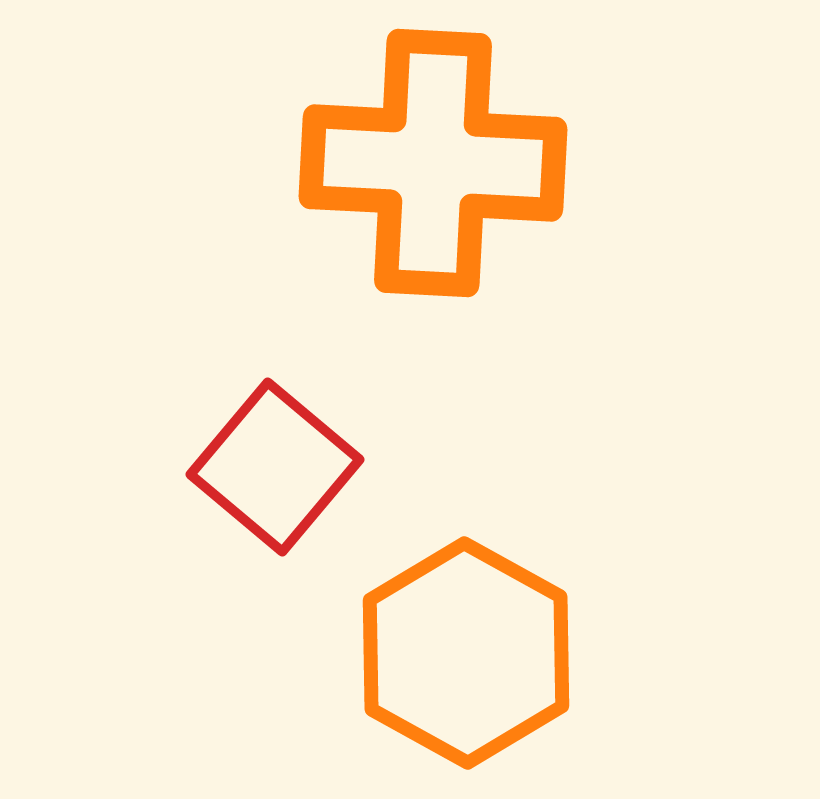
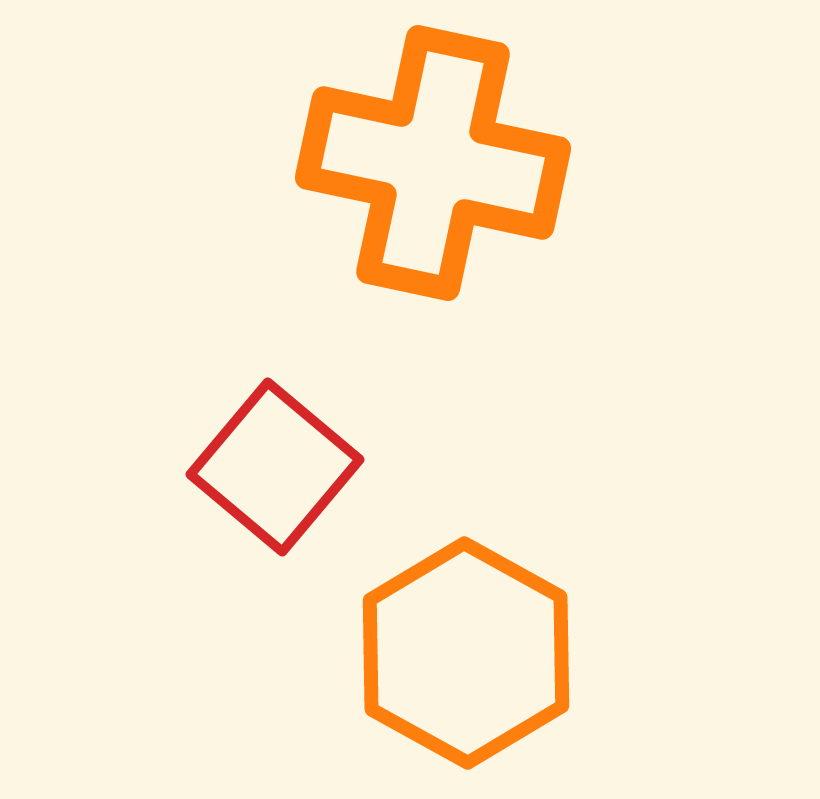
orange cross: rotated 9 degrees clockwise
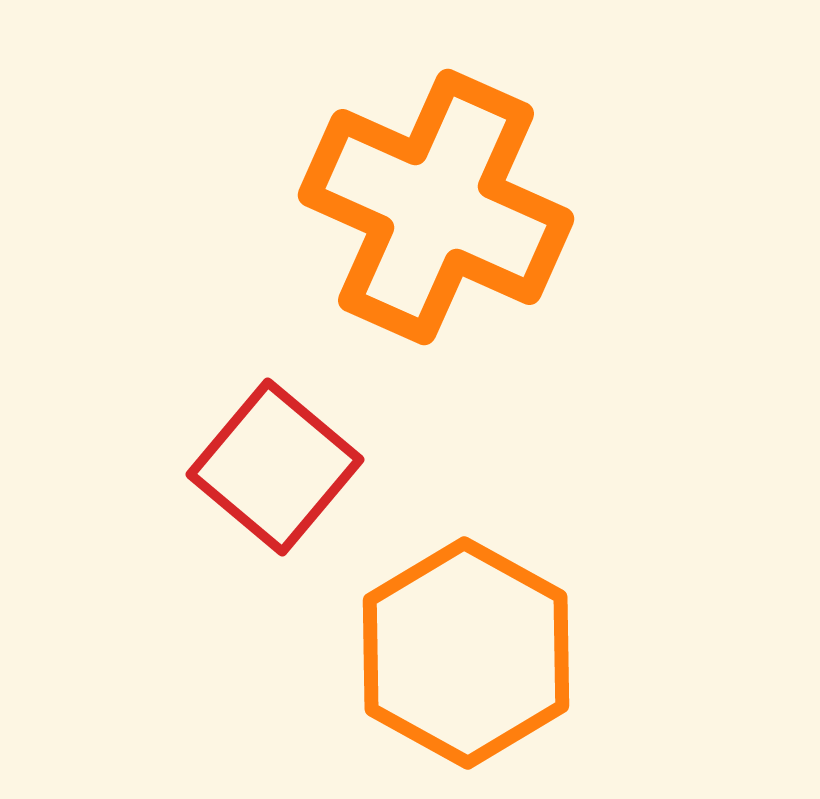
orange cross: moved 3 px right, 44 px down; rotated 12 degrees clockwise
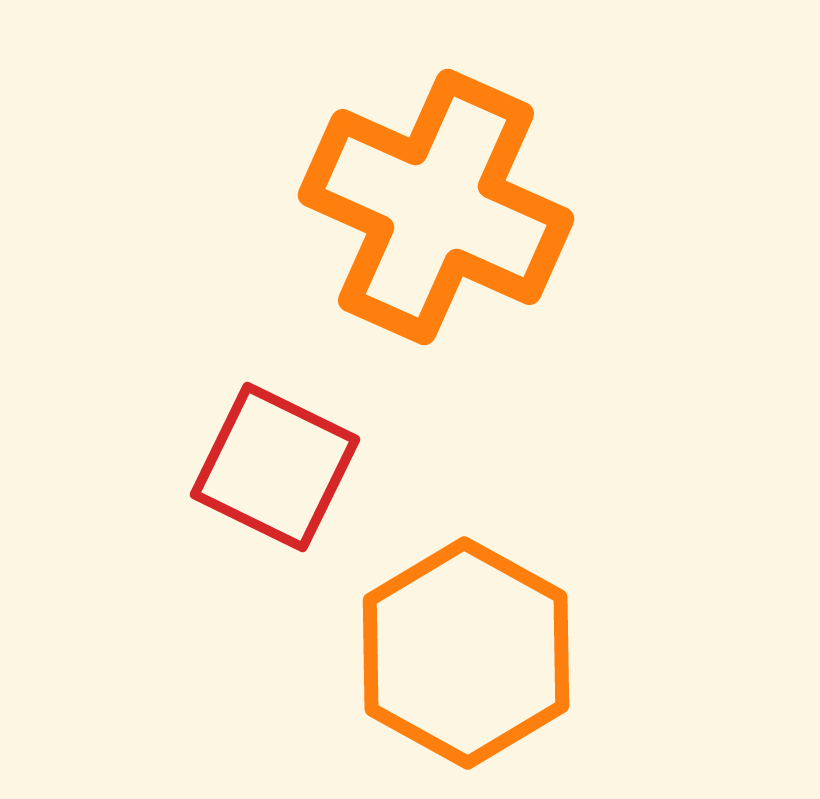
red square: rotated 14 degrees counterclockwise
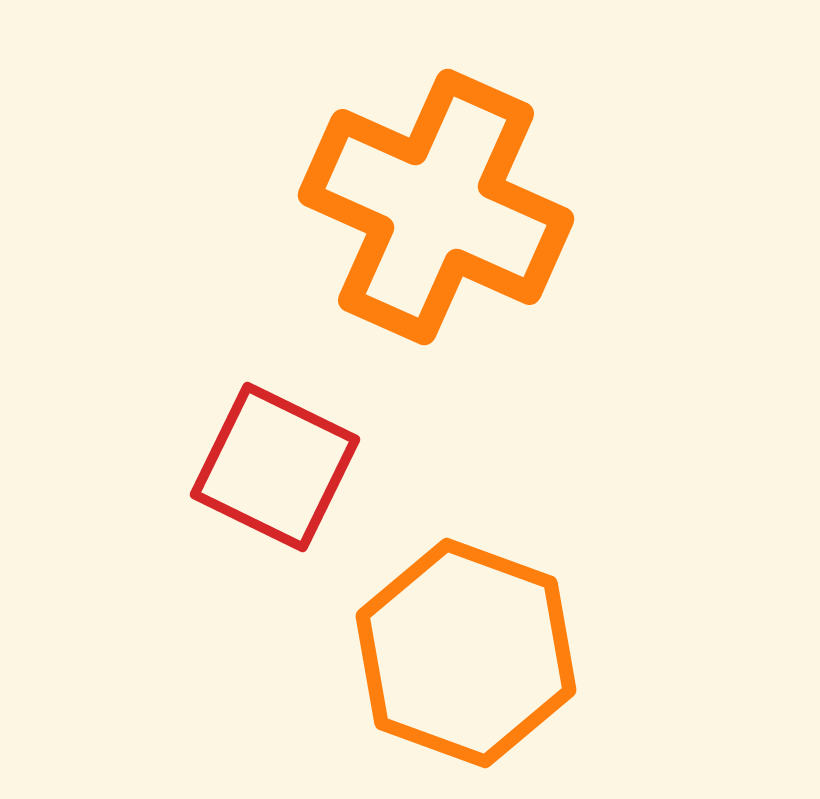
orange hexagon: rotated 9 degrees counterclockwise
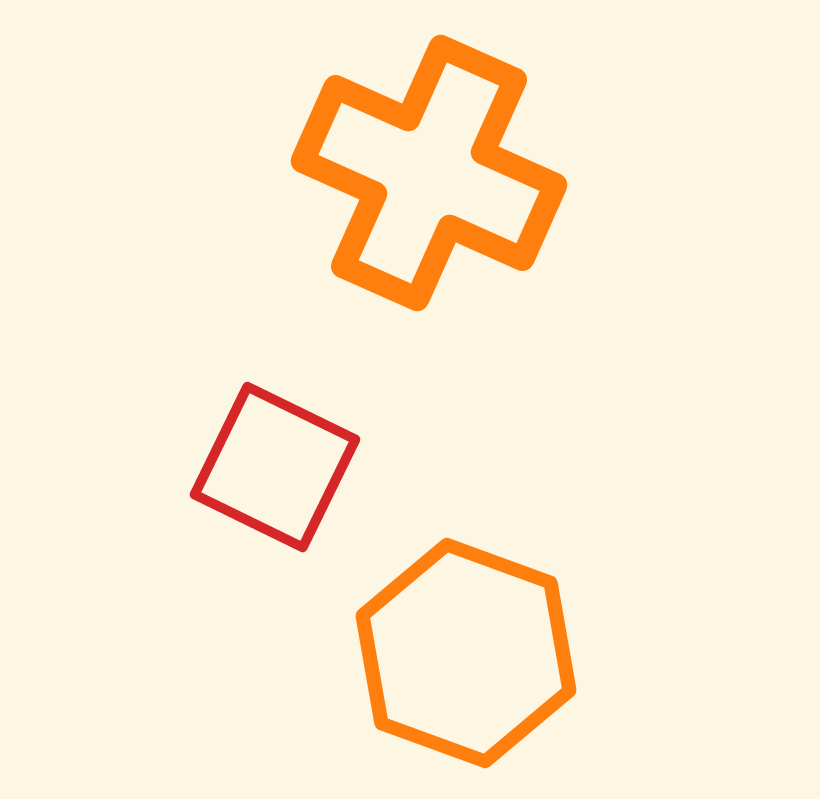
orange cross: moved 7 px left, 34 px up
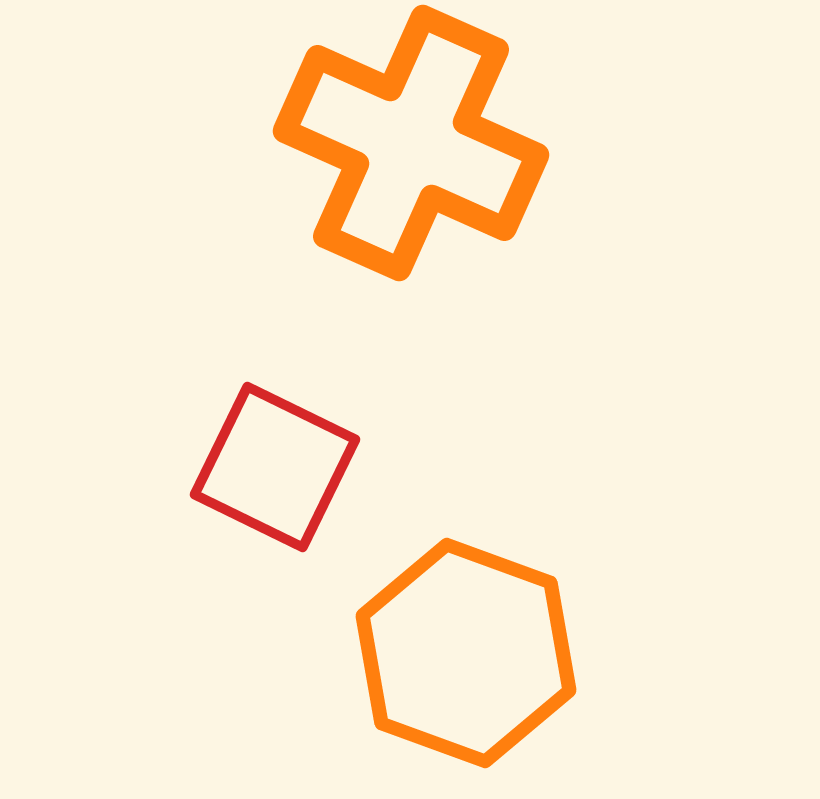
orange cross: moved 18 px left, 30 px up
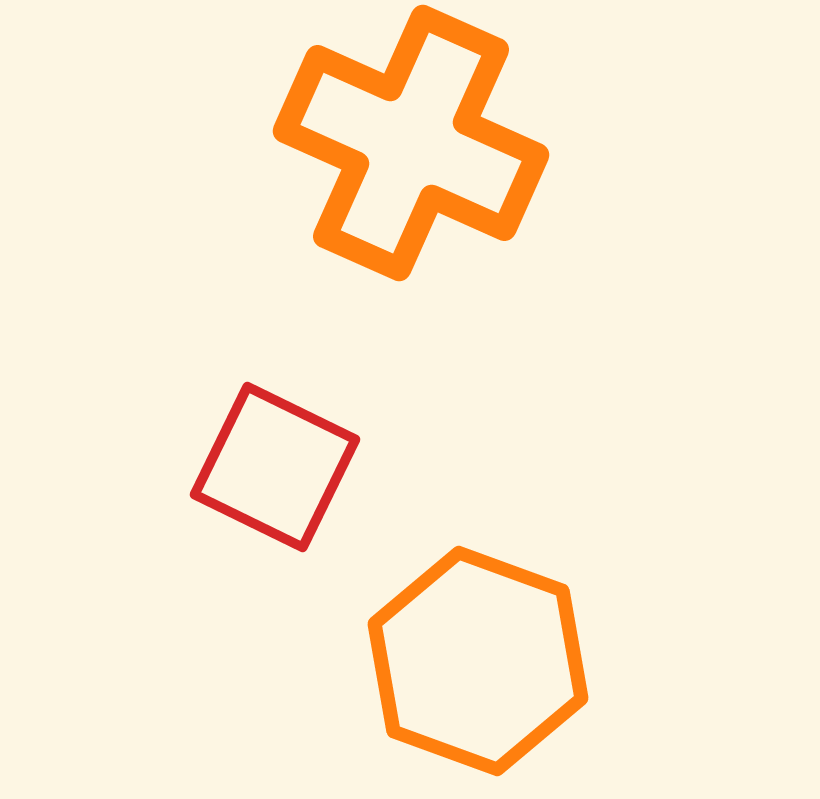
orange hexagon: moved 12 px right, 8 px down
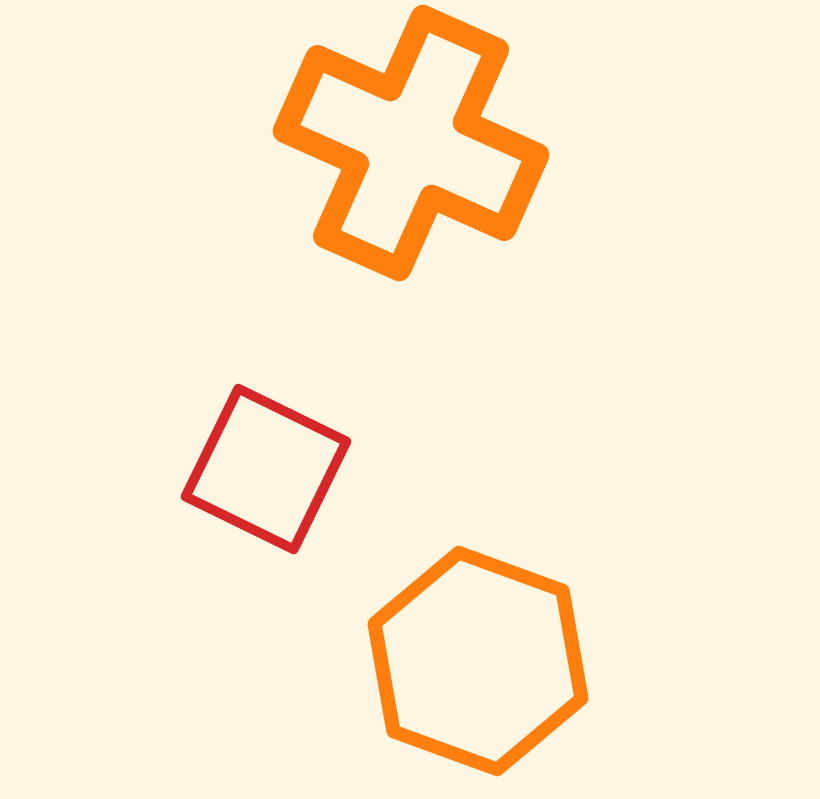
red square: moved 9 px left, 2 px down
